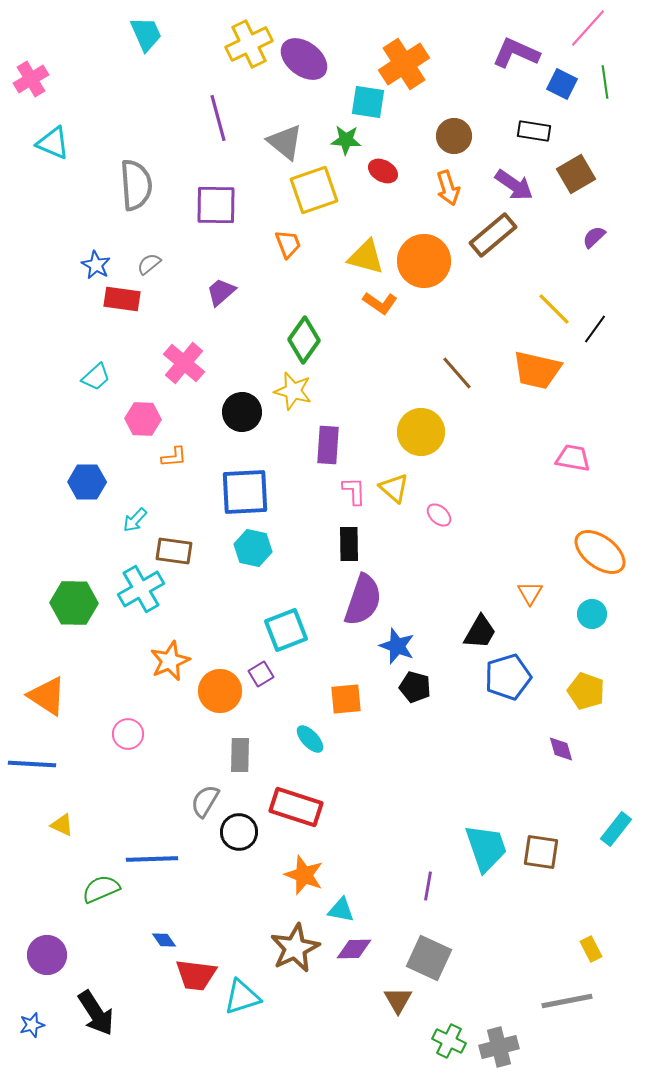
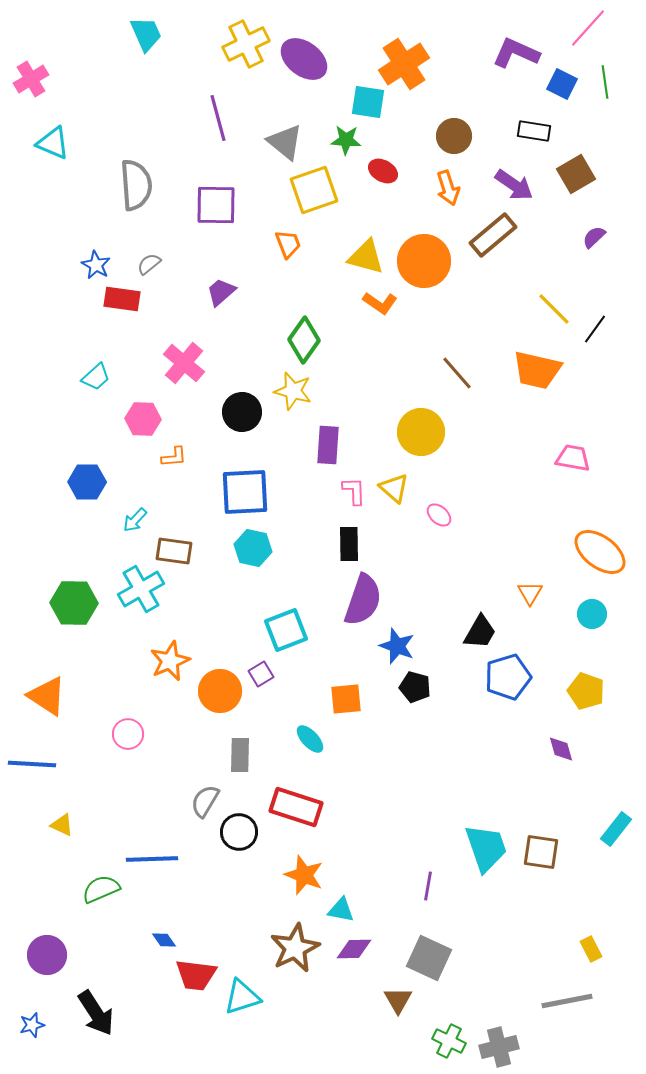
yellow cross at (249, 44): moved 3 px left
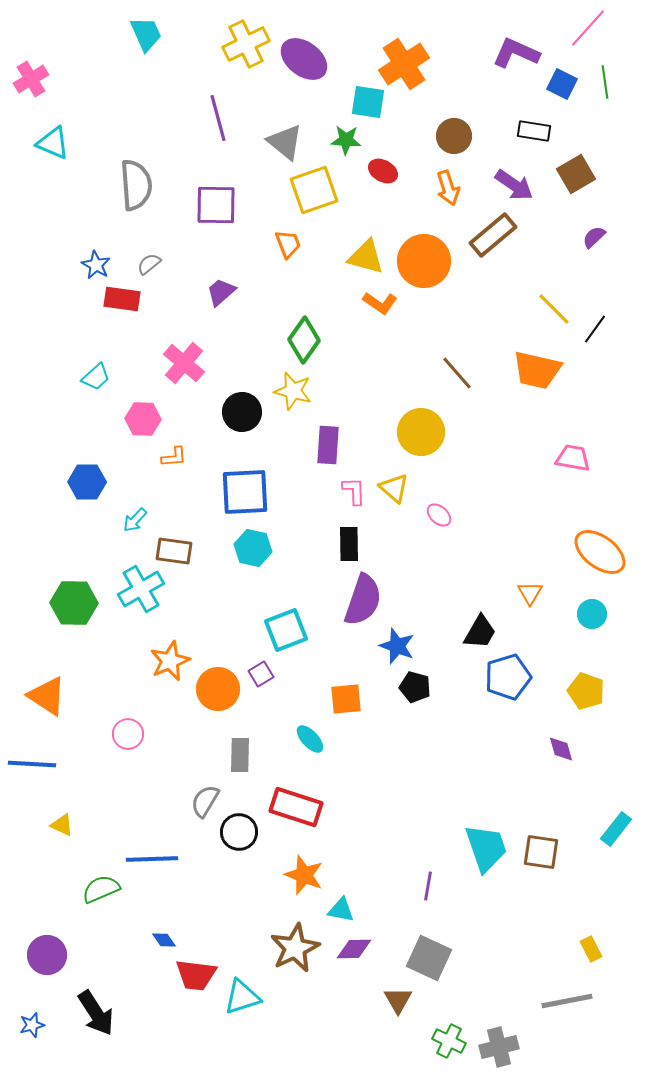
orange circle at (220, 691): moved 2 px left, 2 px up
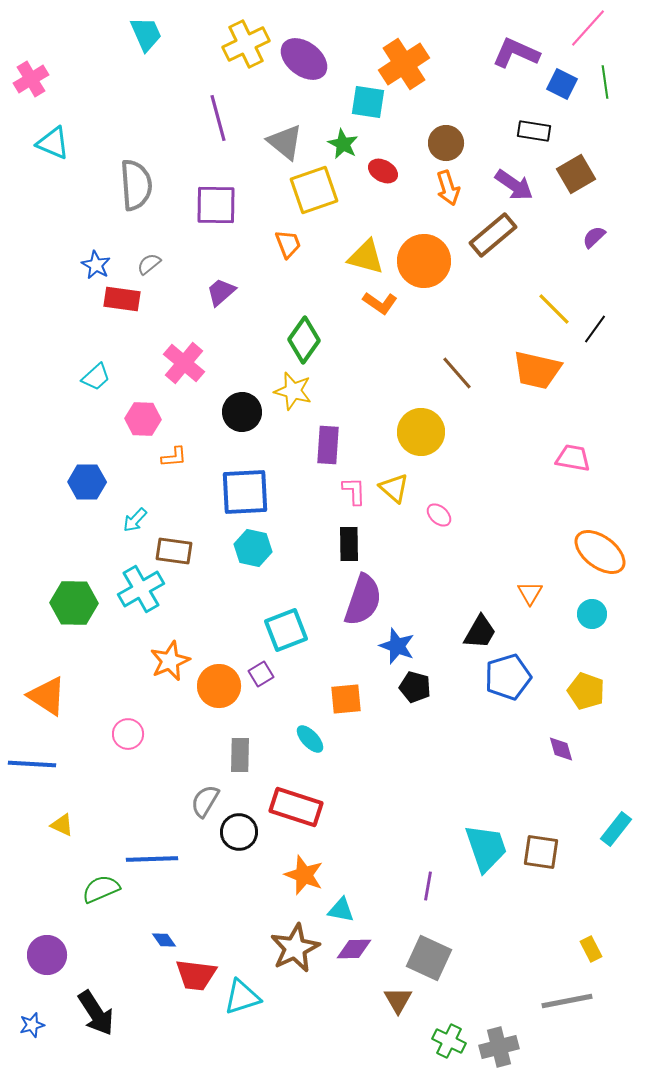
brown circle at (454, 136): moved 8 px left, 7 px down
green star at (346, 140): moved 3 px left, 4 px down; rotated 24 degrees clockwise
orange circle at (218, 689): moved 1 px right, 3 px up
